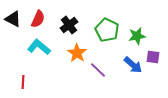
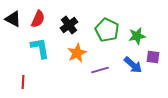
cyan L-shape: moved 1 px right, 1 px down; rotated 40 degrees clockwise
orange star: rotated 12 degrees clockwise
purple line: moved 2 px right; rotated 60 degrees counterclockwise
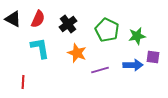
black cross: moved 1 px left, 1 px up
orange star: rotated 24 degrees counterclockwise
blue arrow: rotated 42 degrees counterclockwise
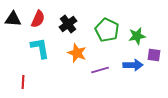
black triangle: rotated 24 degrees counterclockwise
purple square: moved 1 px right, 2 px up
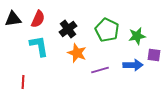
black triangle: rotated 12 degrees counterclockwise
black cross: moved 5 px down
cyan L-shape: moved 1 px left, 2 px up
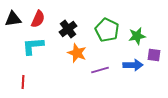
cyan L-shape: moved 6 px left; rotated 85 degrees counterclockwise
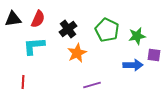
cyan L-shape: moved 1 px right
orange star: rotated 24 degrees clockwise
purple line: moved 8 px left, 15 px down
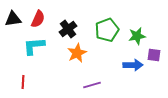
green pentagon: rotated 25 degrees clockwise
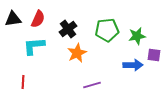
green pentagon: rotated 15 degrees clockwise
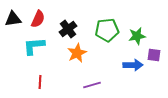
red line: moved 17 px right
